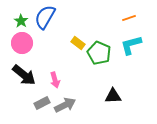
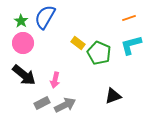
pink circle: moved 1 px right
pink arrow: rotated 28 degrees clockwise
black triangle: rotated 18 degrees counterclockwise
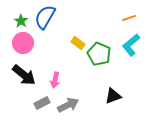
cyan L-shape: rotated 25 degrees counterclockwise
green pentagon: moved 1 px down
gray arrow: moved 3 px right
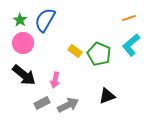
blue semicircle: moved 3 px down
green star: moved 1 px left, 1 px up
yellow rectangle: moved 3 px left, 8 px down
black triangle: moved 6 px left
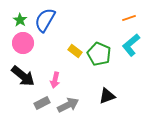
black arrow: moved 1 px left, 1 px down
